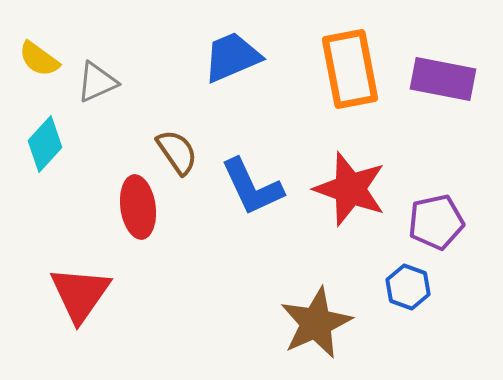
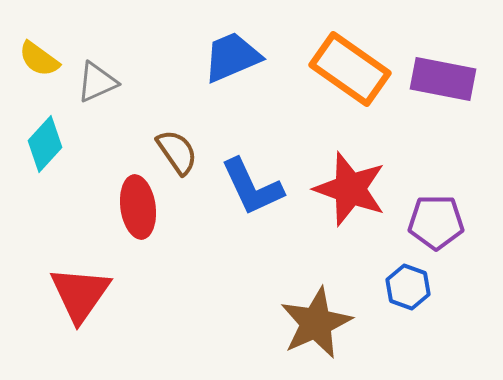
orange rectangle: rotated 44 degrees counterclockwise
purple pentagon: rotated 12 degrees clockwise
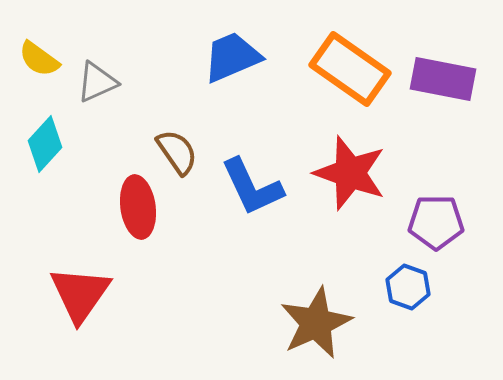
red star: moved 16 px up
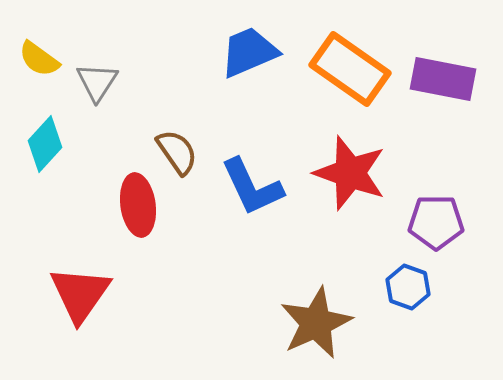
blue trapezoid: moved 17 px right, 5 px up
gray triangle: rotated 33 degrees counterclockwise
red ellipse: moved 2 px up
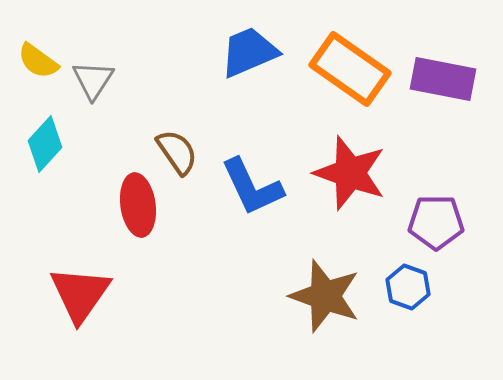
yellow semicircle: moved 1 px left, 2 px down
gray triangle: moved 4 px left, 2 px up
brown star: moved 9 px right, 27 px up; rotated 28 degrees counterclockwise
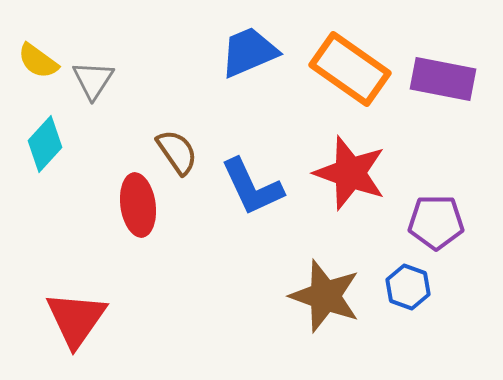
red triangle: moved 4 px left, 25 px down
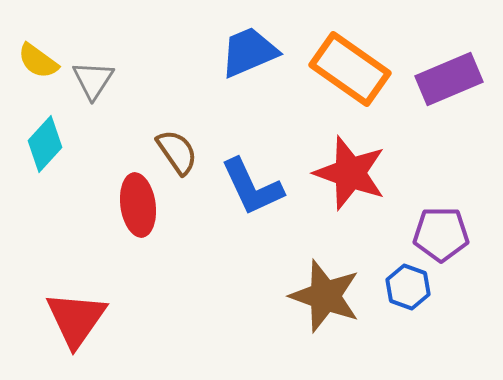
purple rectangle: moved 6 px right; rotated 34 degrees counterclockwise
purple pentagon: moved 5 px right, 12 px down
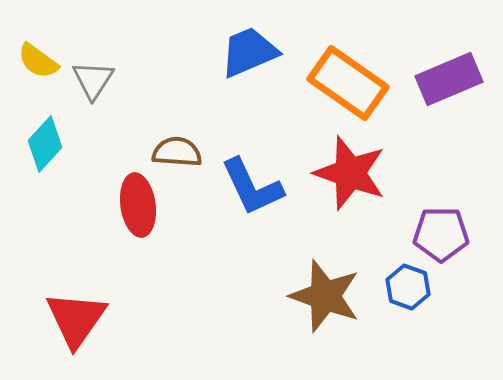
orange rectangle: moved 2 px left, 14 px down
brown semicircle: rotated 51 degrees counterclockwise
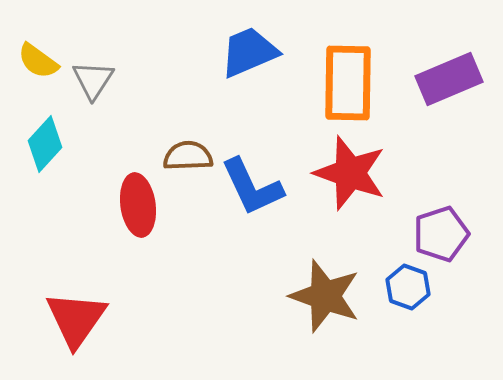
orange rectangle: rotated 56 degrees clockwise
brown semicircle: moved 11 px right, 4 px down; rotated 6 degrees counterclockwise
purple pentagon: rotated 18 degrees counterclockwise
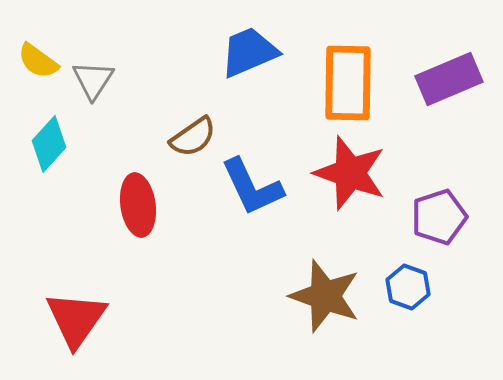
cyan diamond: moved 4 px right
brown semicircle: moved 5 px right, 19 px up; rotated 147 degrees clockwise
purple pentagon: moved 2 px left, 17 px up
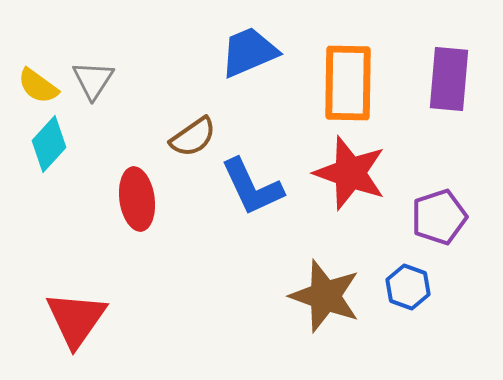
yellow semicircle: moved 25 px down
purple rectangle: rotated 62 degrees counterclockwise
red ellipse: moved 1 px left, 6 px up
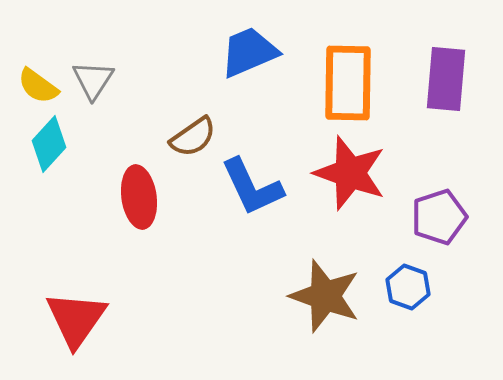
purple rectangle: moved 3 px left
red ellipse: moved 2 px right, 2 px up
